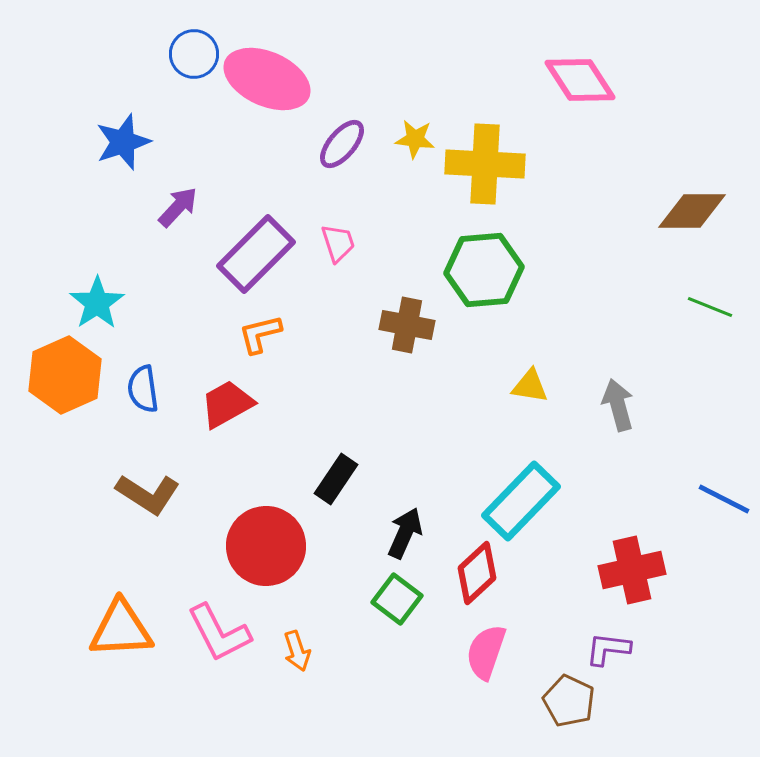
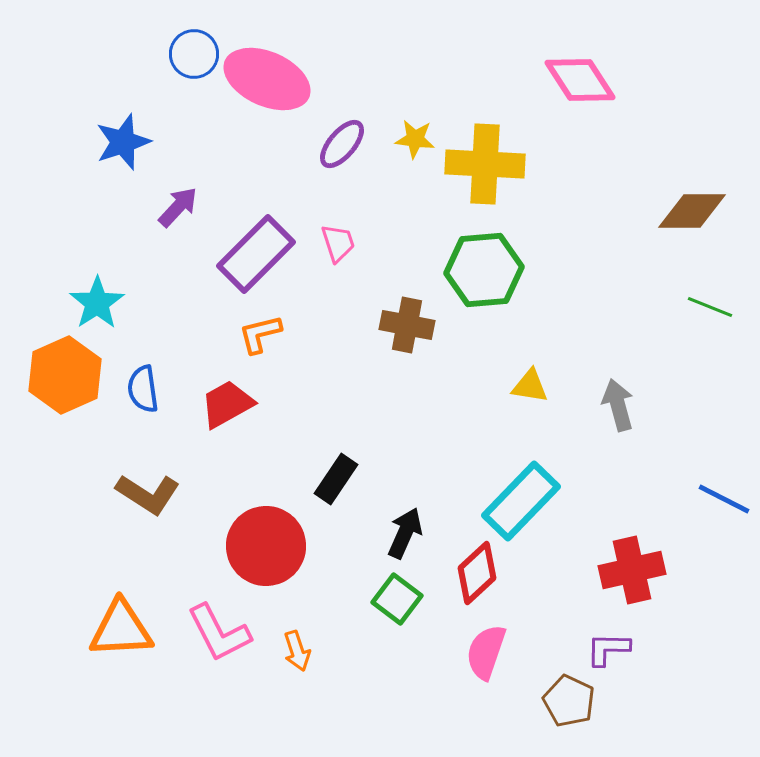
purple L-shape: rotated 6 degrees counterclockwise
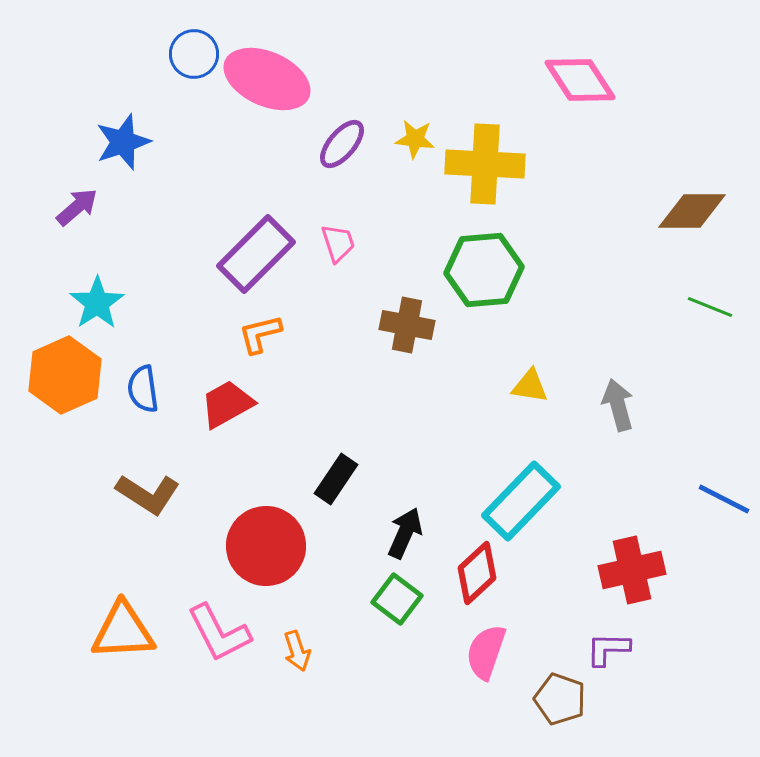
purple arrow: moved 101 px left; rotated 6 degrees clockwise
orange triangle: moved 2 px right, 2 px down
brown pentagon: moved 9 px left, 2 px up; rotated 6 degrees counterclockwise
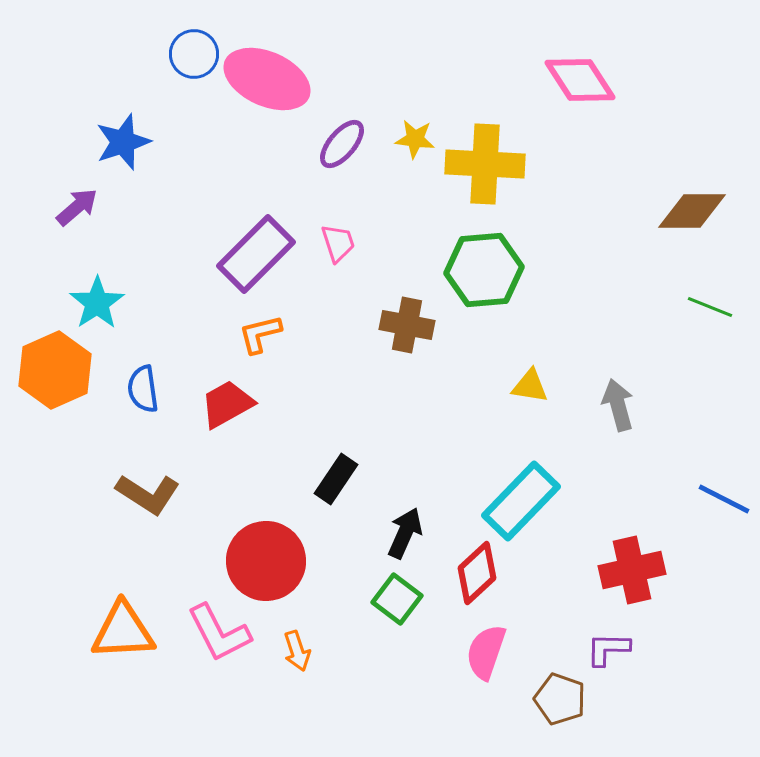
orange hexagon: moved 10 px left, 5 px up
red circle: moved 15 px down
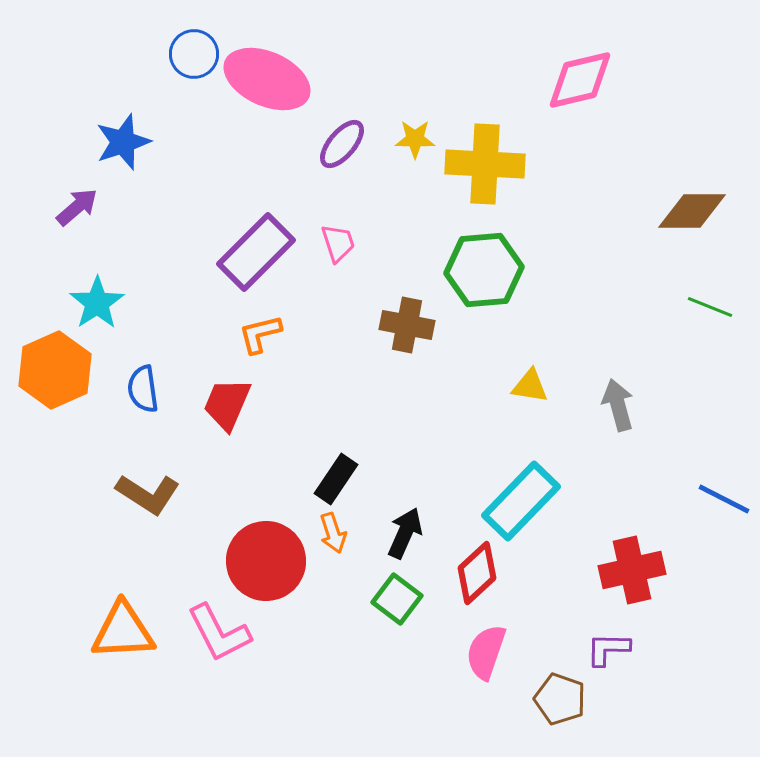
pink diamond: rotated 70 degrees counterclockwise
yellow star: rotated 6 degrees counterclockwise
purple rectangle: moved 2 px up
red trapezoid: rotated 38 degrees counterclockwise
orange arrow: moved 36 px right, 118 px up
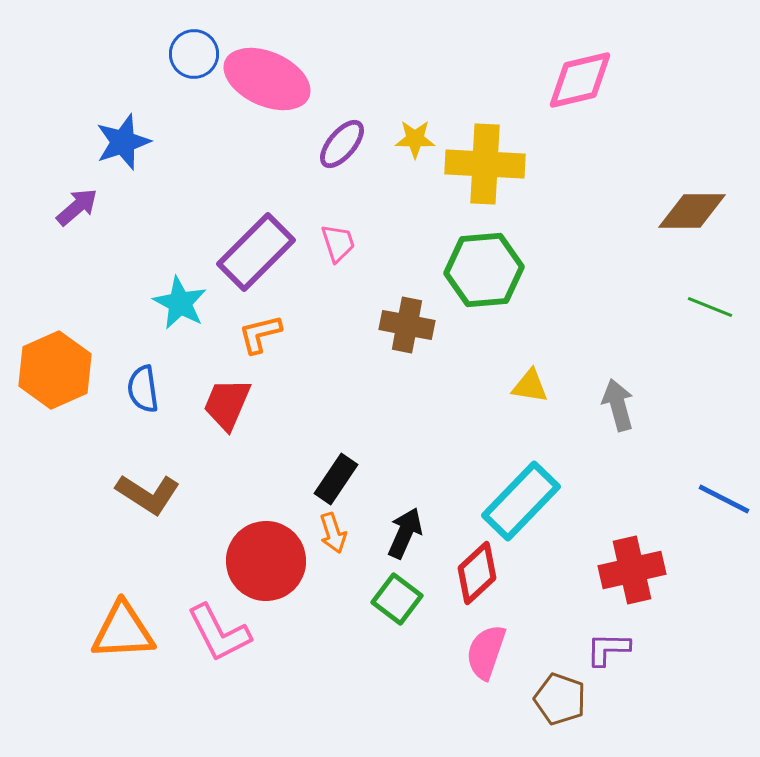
cyan star: moved 83 px right; rotated 10 degrees counterclockwise
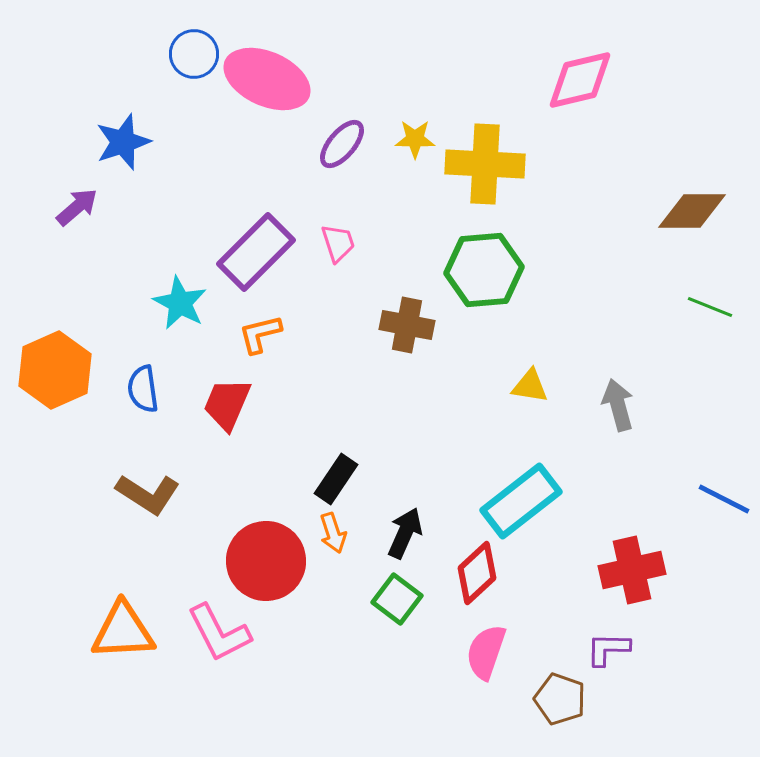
cyan rectangle: rotated 8 degrees clockwise
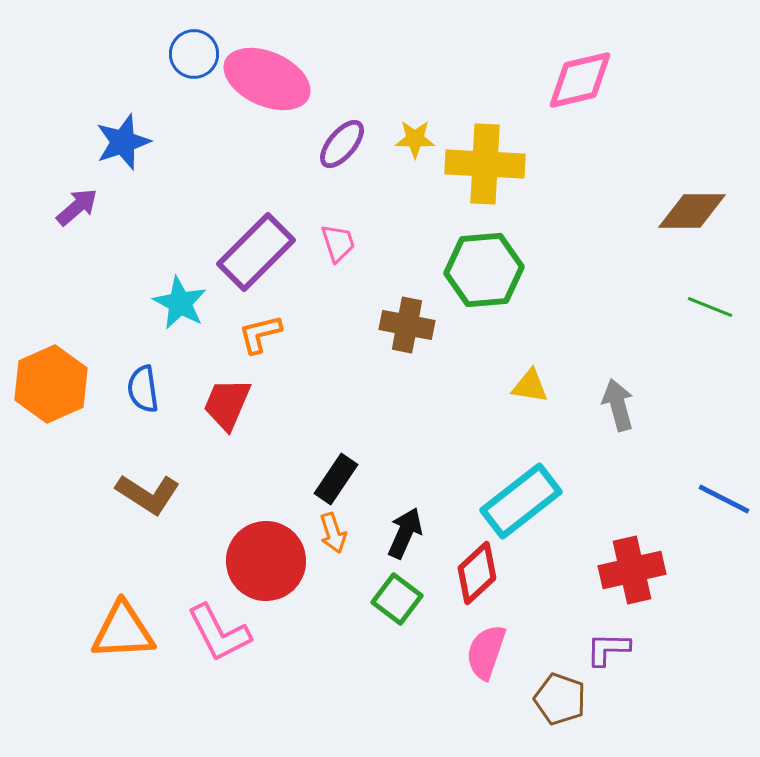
orange hexagon: moved 4 px left, 14 px down
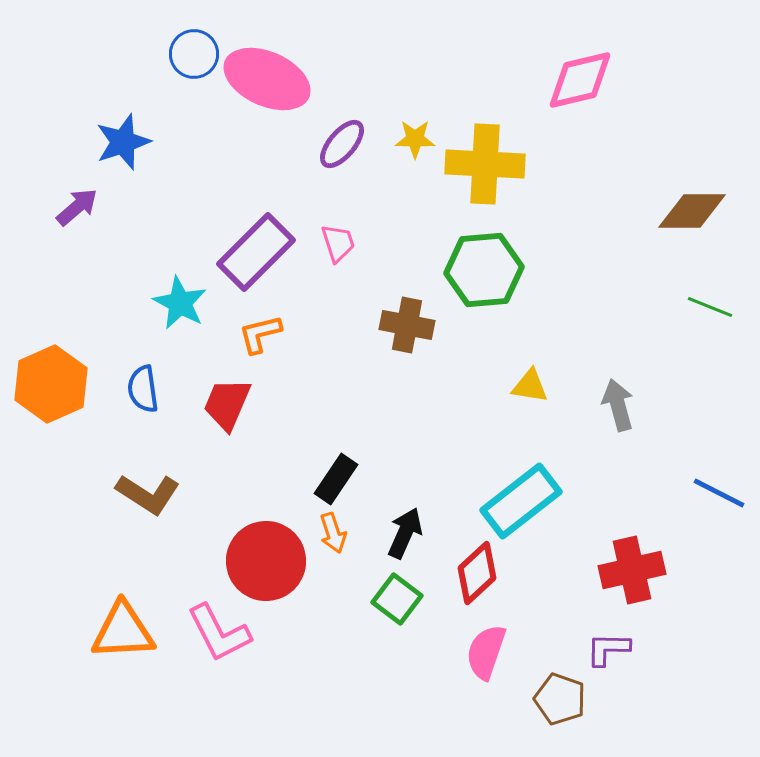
blue line: moved 5 px left, 6 px up
